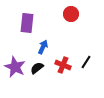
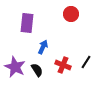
black semicircle: moved 2 px down; rotated 96 degrees clockwise
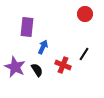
red circle: moved 14 px right
purple rectangle: moved 4 px down
black line: moved 2 px left, 8 px up
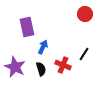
purple rectangle: rotated 18 degrees counterclockwise
black semicircle: moved 4 px right, 1 px up; rotated 16 degrees clockwise
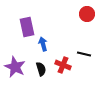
red circle: moved 2 px right
blue arrow: moved 3 px up; rotated 40 degrees counterclockwise
black line: rotated 72 degrees clockwise
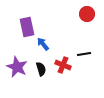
blue arrow: rotated 24 degrees counterclockwise
black line: rotated 24 degrees counterclockwise
purple star: moved 2 px right
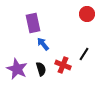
purple rectangle: moved 6 px right, 4 px up
black line: rotated 48 degrees counterclockwise
purple star: moved 2 px down
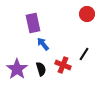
purple star: rotated 10 degrees clockwise
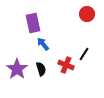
red cross: moved 3 px right
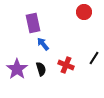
red circle: moved 3 px left, 2 px up
black line: moved 10 px right, 4 px down
